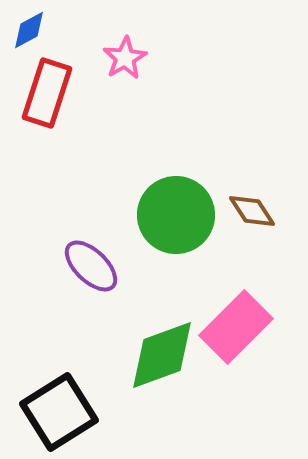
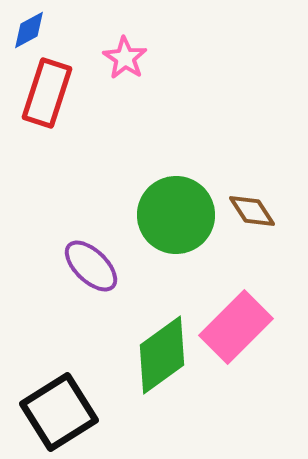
pink star: rotated 9 degrees counterclockwise
green diamond: rotated 16 degrees counterclockwise
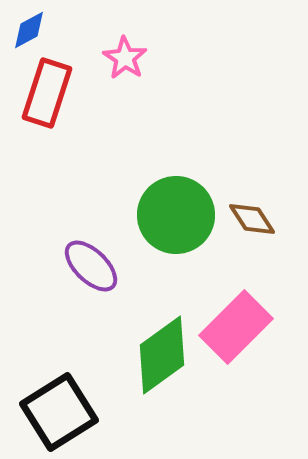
brown diamond: moved 8 px down
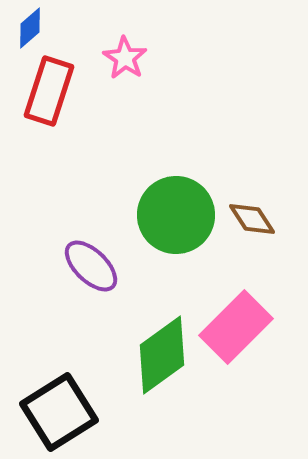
blue diamond: moved 1 px right, 2 px up; rotated 12 degrees counterclockwise
red rectangle: moved 2 px right, 2 px up
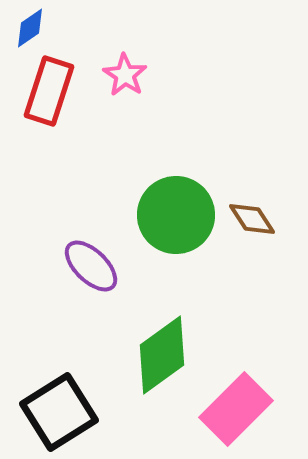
blue diamond: rotated 6 degrees clockwise
pink star: moved 17 px down
pink rectangle: moved 82 px down
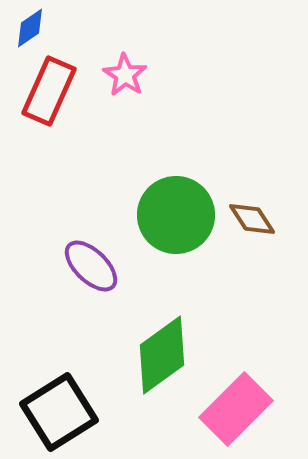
red rectangle: rotated 6 degrees clockwise
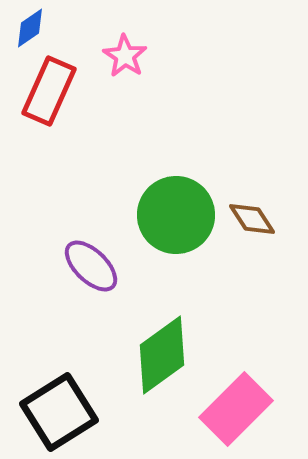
pink star: moved 19 px up
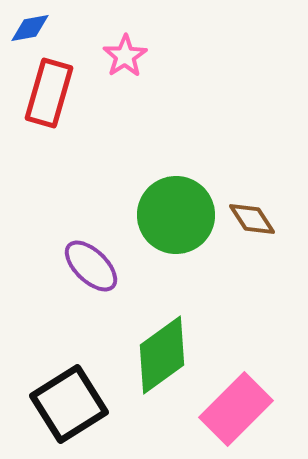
blue diamond: rotated 24 degrees clockwise
pink star: rotated 6 degrees clockwise
red rectangle: moved 2 px down; rotated 8 degrees counterclockwise
black square: moved 10 px right, 8 px up
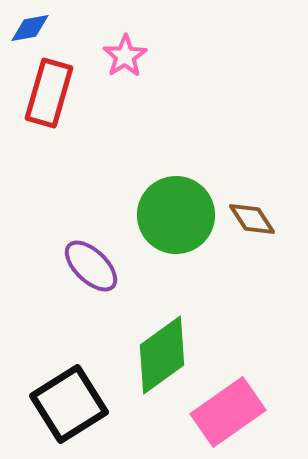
pink rectangle: moved 8 px left, 3 px down; rotated 10 degrees clockwise
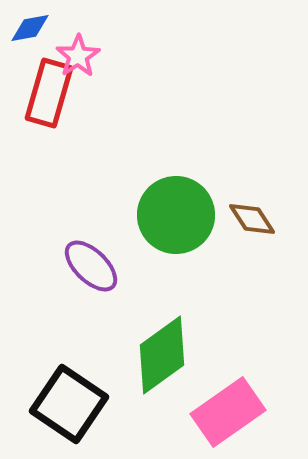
pink star: moved 47 px left
black square: rotated 24 degrees counterclockwise
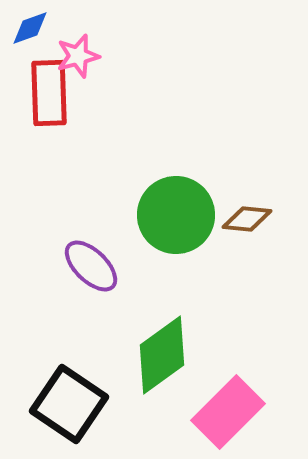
blue diamond: rotated 9 degrees counterclockwise
pink star: rotated 18 degrees clockwise
red rectangle: rotated 18 degrees counterclockwise
brown diamond: moved 5 px left; rotated 51 degrees counterclockwise
pink rectangle: rotated 10 degrees counterclockwise
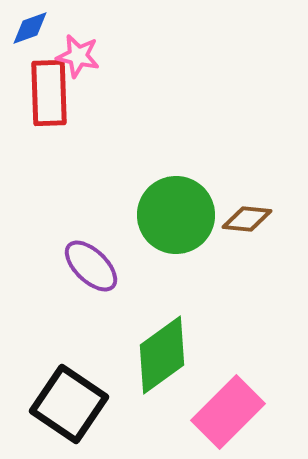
pink star: rotated 27 degrees clockwise
